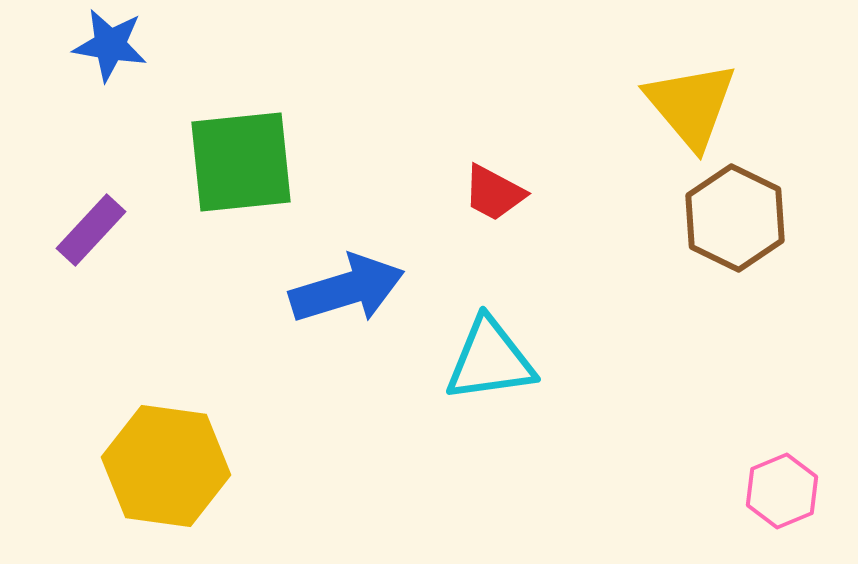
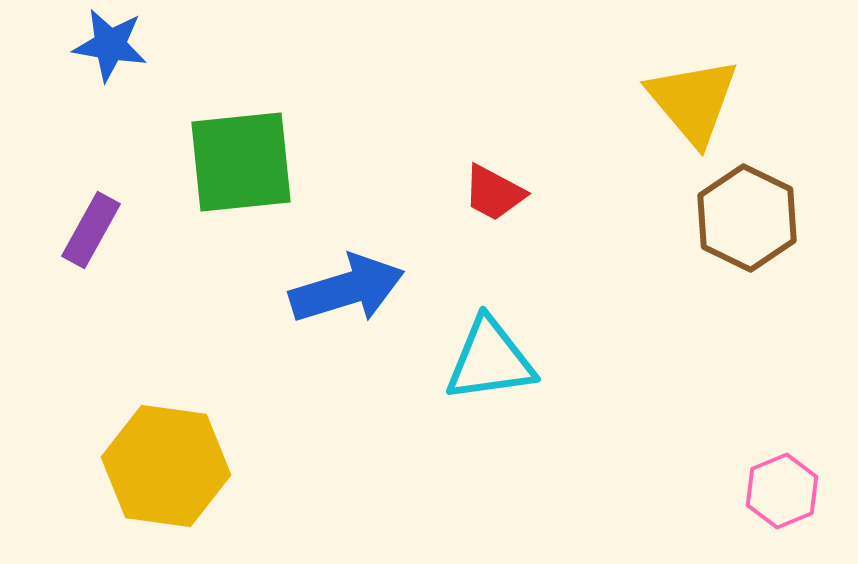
yellow triangle: moved 2 px right, 4 px up
brown hexagon: moved 12 px right
purple rectangle: rotated 14 degrees counterclockwise
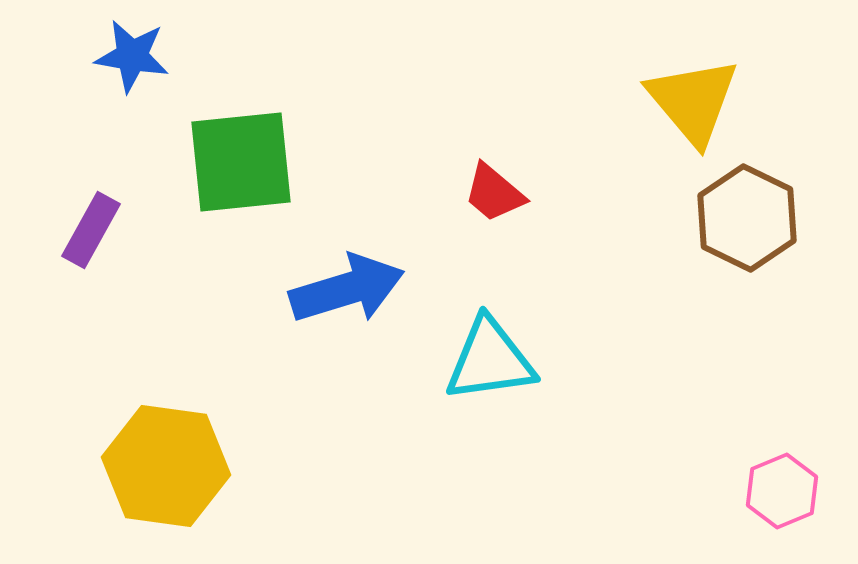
blue star: moved 22 px right, 11 px down
red trapezoid: rotated 12 degrees clockwise
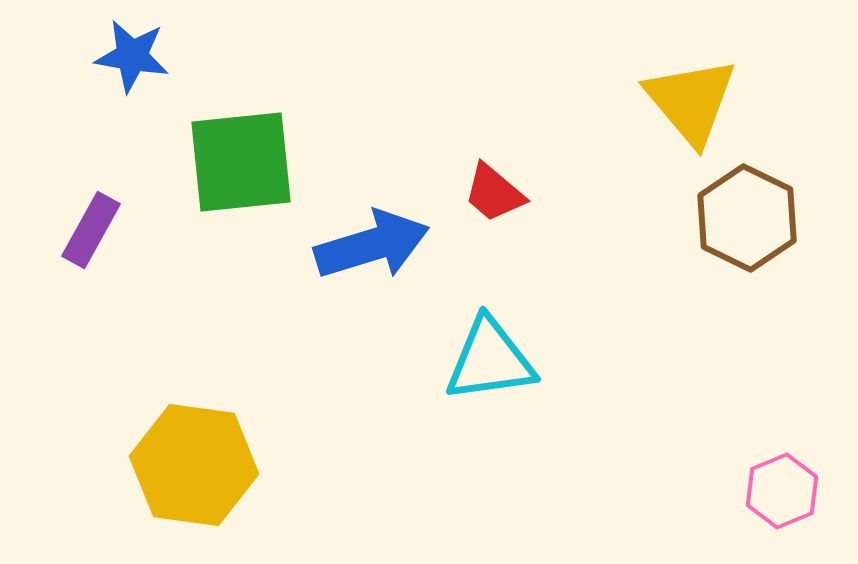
yellow triangle: moved 2 px left
blue arrow: moved 25 px right, 44 px up
yellow hexagon: moved 28 px right, 1 px up
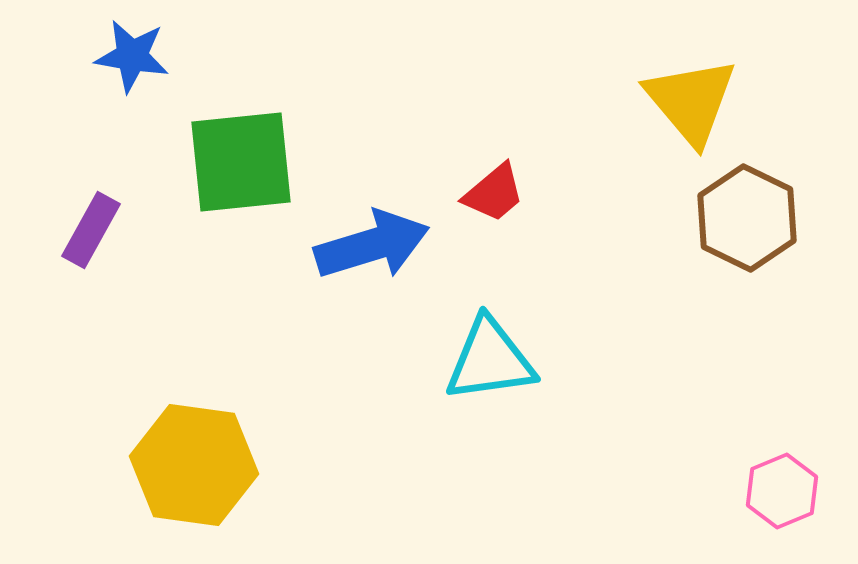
red trapezoid: rotated 80 degrees counterclockwise
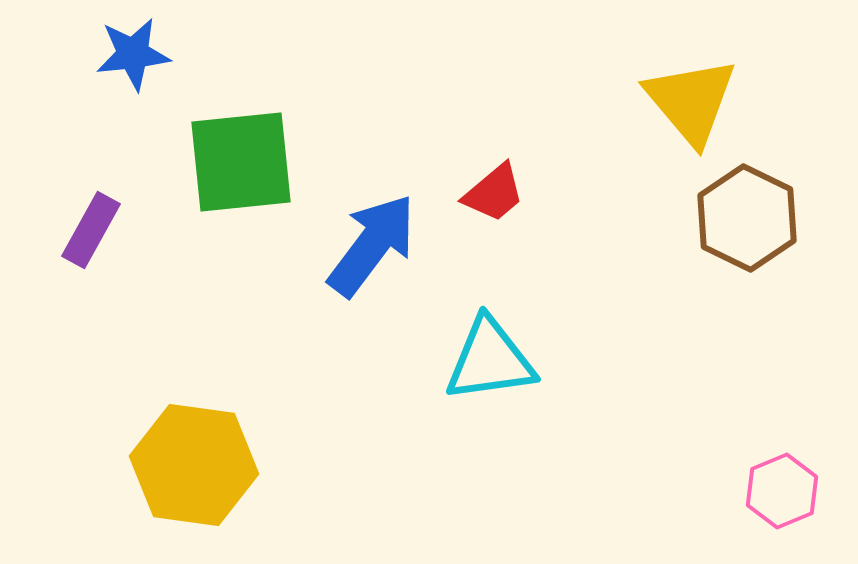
blue star: moved 1 px right, 2 px up; rotated 16 degrees counterclockwise
blue arrow: rotated 36 degrees counterclockwise
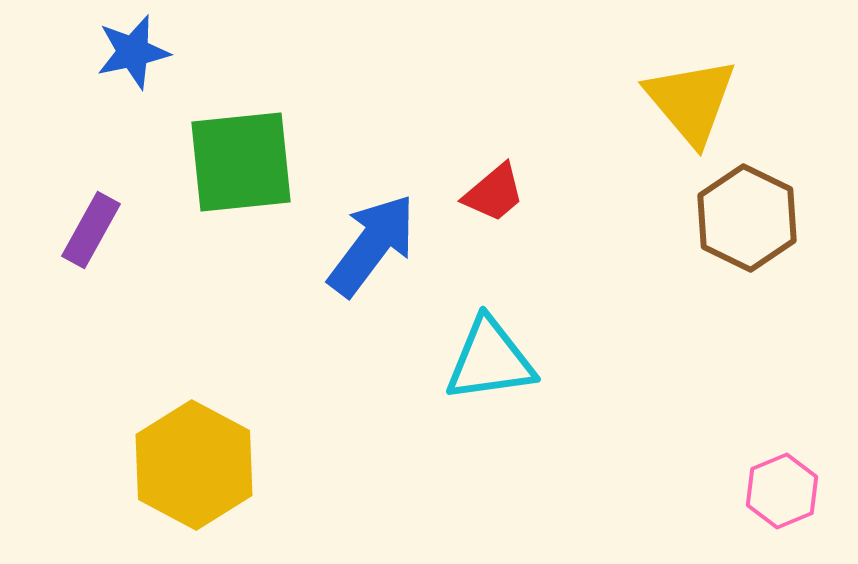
blue star: moved 2 px up; rotated 6 degrees counterclockwise
yellow hexagon: rotated 20 degrees clockwise
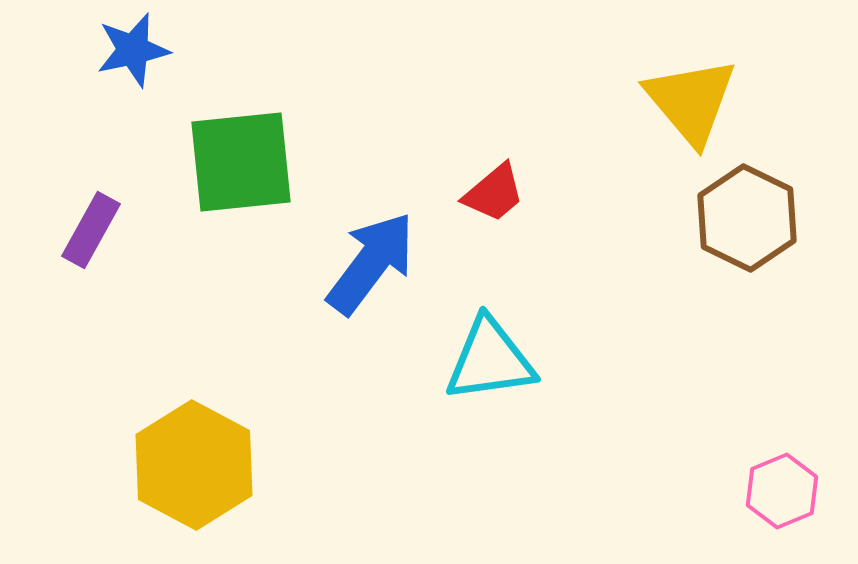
blue star: moved 2 px up
blue arrow: moved 1 px left, 18 px down
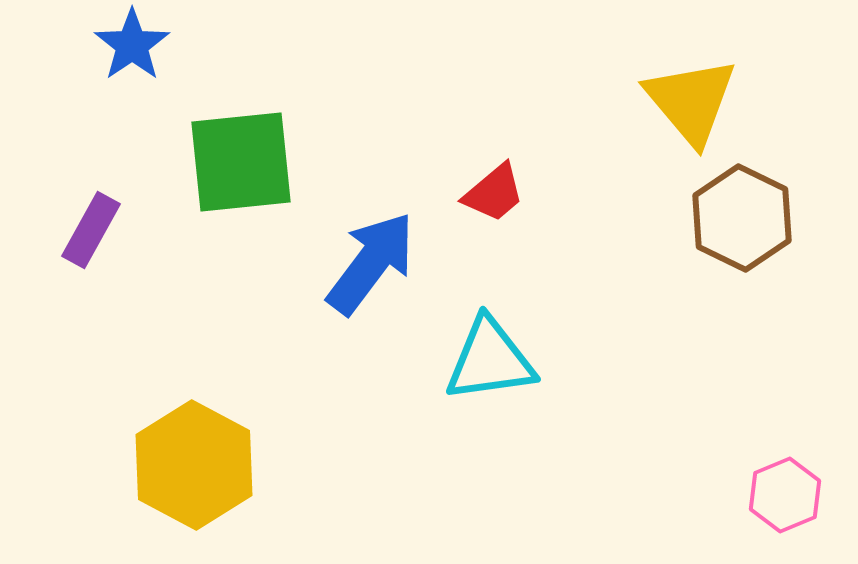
blue star: moved 1 px left, 5 px up; rotated 22 degrees counterclockwise
brown hexagon: moved 5 px left
pink hexagon: moved 3 px right, 4 px down
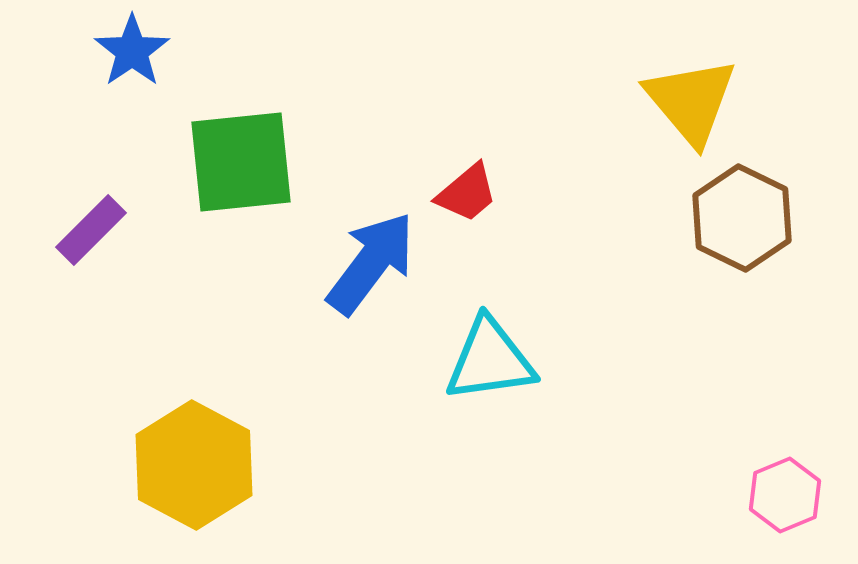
blue star: moved 6 px down
red trapezoid: moved 27 px left
purple rectangle: rotated 16 degrees clockwise
